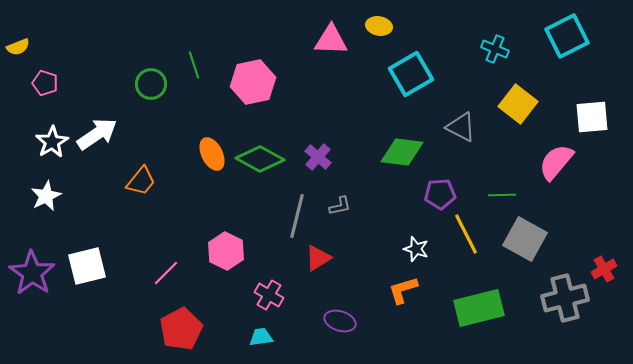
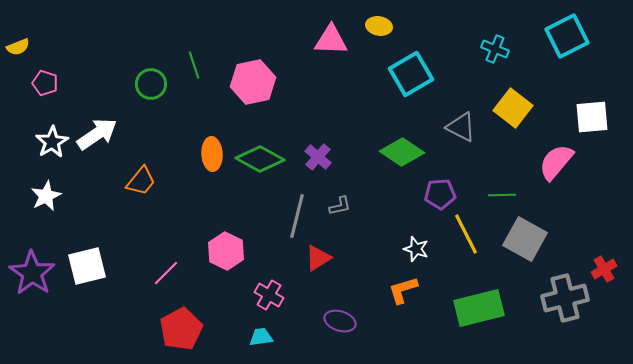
yellow square at (518, 104): moved 5 px left, 4 px down
green diamond at (402, 152): rotated 27 degrees clockwise
orange ellipse at (212, 154): rotated 24 degrees clockwise
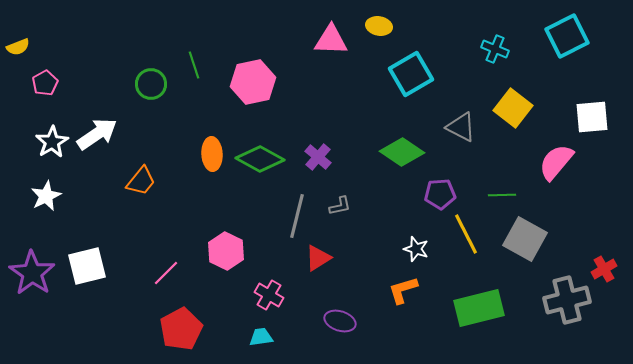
pink pentagon at (45, 83): rotated 25 degrees clockwise
gray cross at (565, 298): moved 2 px right, 2 px down
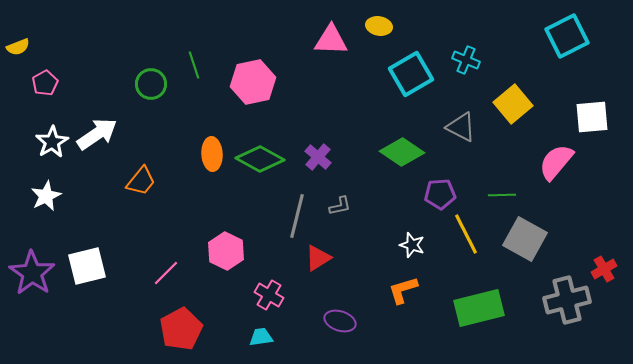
cyan cross at (495, 49): moved 29 px left, 11 px down
yellow square at (513, 108): moved 4 px up; rotated 12 degrees clockwise
white star at (416, 249): moved 4 px left, 4 px up
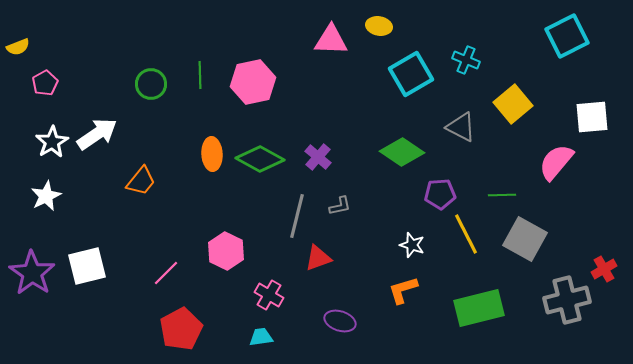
green line at (194, 65): moved 6 px right, 10 px down; rotated 16 degrees clockwise
red triangle at (318, 258): rotated 12 degrees clockwise
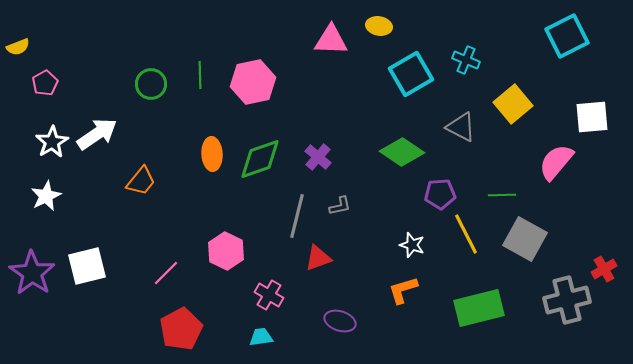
green diamond at (260, 159): rotated 48 degrees counterclockwise
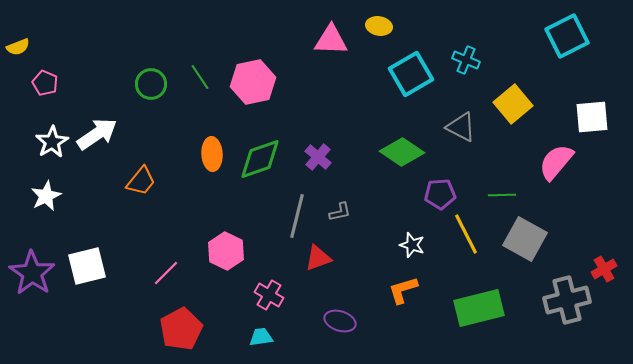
green line at (200, 75): moved 2 px down; rotated 32 degrees counterclockwise
pink pentagon at (45, 83): rotated 20 degrees counterclockwise
gray L-shape at (340, 206): moved 6 px down
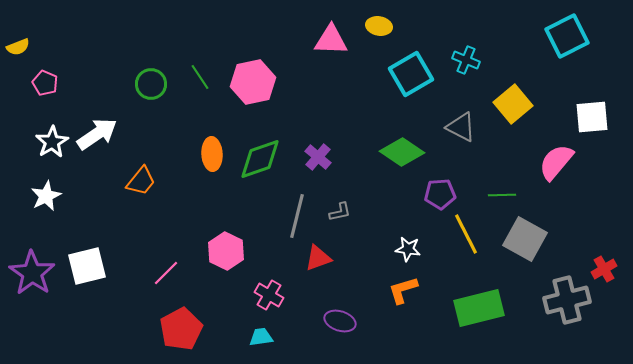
white star at (412, 245): moved 4 px left, 4 px down; rotated 10 degrees counterclockwise
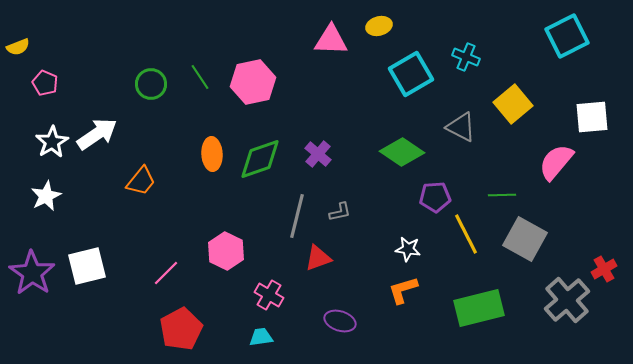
yellow ellipse at (379, 26): rotated 25 degrees counterclockwise
cyan cross at (466, 60): moved 3 px up
purple cross at (318, 157): moved 3 px up
purple pentagon at (440, 194): moved 5 px left, 3 px down
gray cross at (567, 300): rotated 27 degrees counterclockwise
